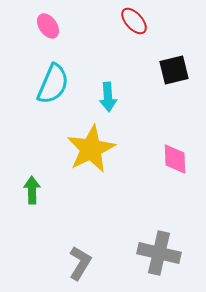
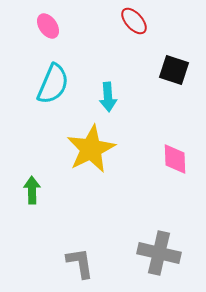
black square: rotated 32 degrees clockwise
gray L-shape: rotated 40 degrees counterclockwise
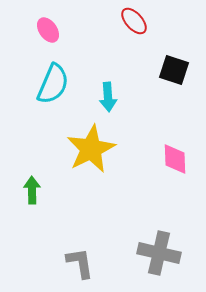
pink ellipse: moved 4 px down
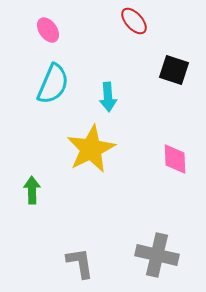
gray cross: moved 2 px left, 2 px down
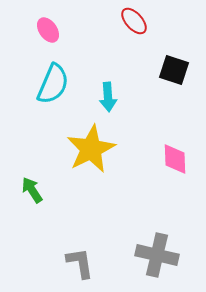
green arrow: rotated 32 degrees counterclockwise
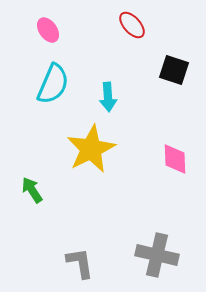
red ellipse: moved 2 px left, 4 px down
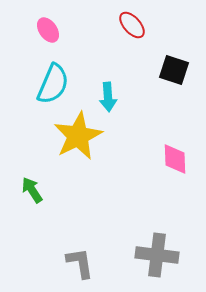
yellow star: moved 13 px left, 13 px up
gray cross: rotated 6 degrees counterclockwise
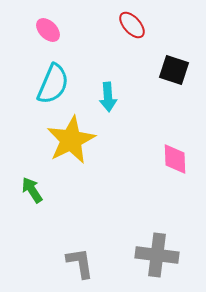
pink ellipse: rotated 10 degrees counterclockwise
yellow star: moved 7 px left, 4 px down
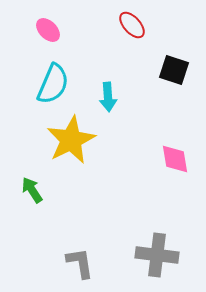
pink diamond: rotated 8 degrees counterclockwise
